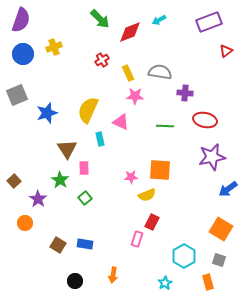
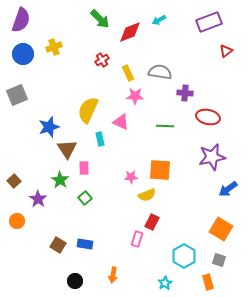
blue star at (47, 113): moved 2 px right, 14 px down
red ellipse at (205, 120): moved 3 px right, 3 px up
orange circle at (25, 223): moved 8 px left, 2 px up
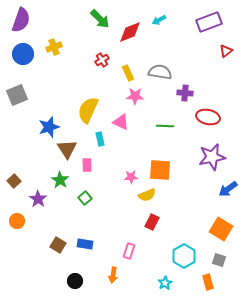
pink rectangle at (84, 168): moved 3 px right, 3 px up
pink rectangle at (137, 239): moved 8 px left, 12 px down
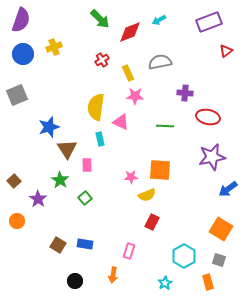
gray semicircle at (160, 72): moved 10 px up; rotated 20 degrees counterclockwise
yellow semicircle at (88, 110): moved 8 px right, 3 px up; rotated 16 degrees counterclockwise
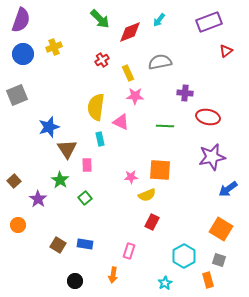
cyan arrow at (159, 20): rotated 24 degrees counterclockwise
orange circle at (17, 221): moved 1 px right, 4 px down
orange rectangle at (208, 282): moved 2 px up
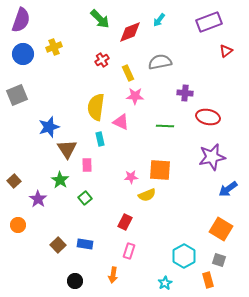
red rectangle at (152, 222): moved 27 px left
brown square at (58, 245): rotated 14 degrees clockwise
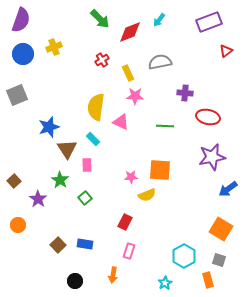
cyan rectangle at (100, 139): moved 7 px left; rotated 32 degrees counterclockwise
